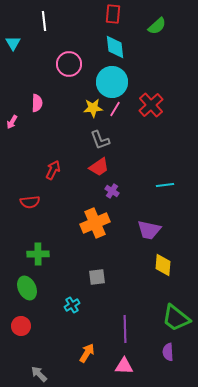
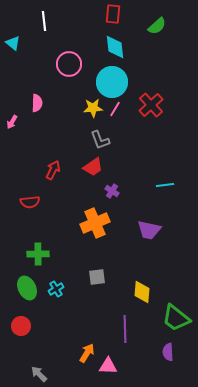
cyan triangle: rotated 21 degrees counterclockwise
red trapezoid: moved 6 px left
yellow diamond: moved 21 px left, 27 px down
cyan cross: moved 16 px left, 16 px up
pink triangle: moved 16 px left
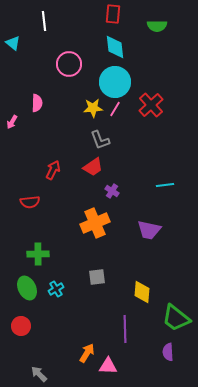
green semicircle: rotated 42 degrees clockwise
cyan circle: moved 3 px right
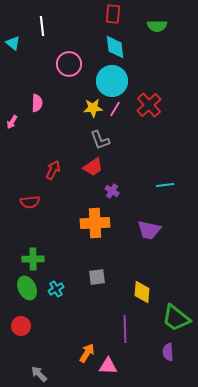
white line: moved 2 px left, 5 px down
cyan circle: moved 3 px left, 1 px up
red cross: moved 2 px left
orange cross: rotated 20 degrees clockwise
green cross: moved 5 px left, 5 px down
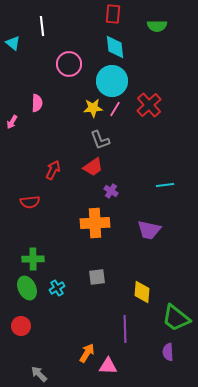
purple cross: moved 1 px left
cyan cross: moved 1 px right, 1 px up
